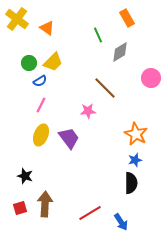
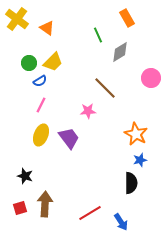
blue star: moved 5 px right
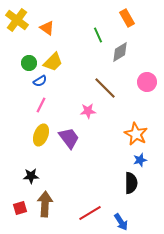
yellow cross: moved 1 px down
pink circle: moved 4 px left, 4 px down
black star: moved 6 px right; rotated 21 degrees counterclockwise
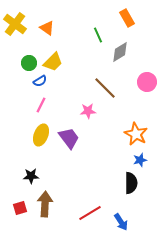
yellow cross: moved 2 px left, 4 px down
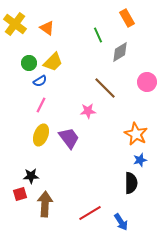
red square: moved 14 px up
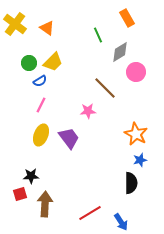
pink circle: moved 11 px left, 10 px up
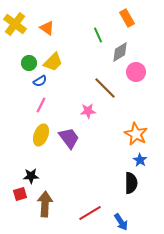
blue star: rotated 24 degrees counterclockwise
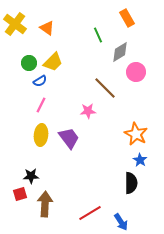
yellow ellipse: rotated 15 degrees counterclockwise
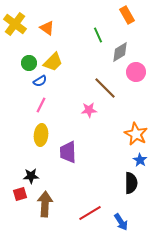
orange rectangle: moved 3 px up
pink star: moved 1 px right, 1 px up
purple trapezoid: moved 1 px left, 14 px down; rotated 145 degrees counterclockwise
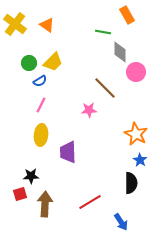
orange triangle: moved 3 px up
green line: moved 5 px right, 3 px up; rotated 56 degrees counterclockwise
gray diamond: rotated 60 degrees counterclockwise
red line: moved 11 px up
